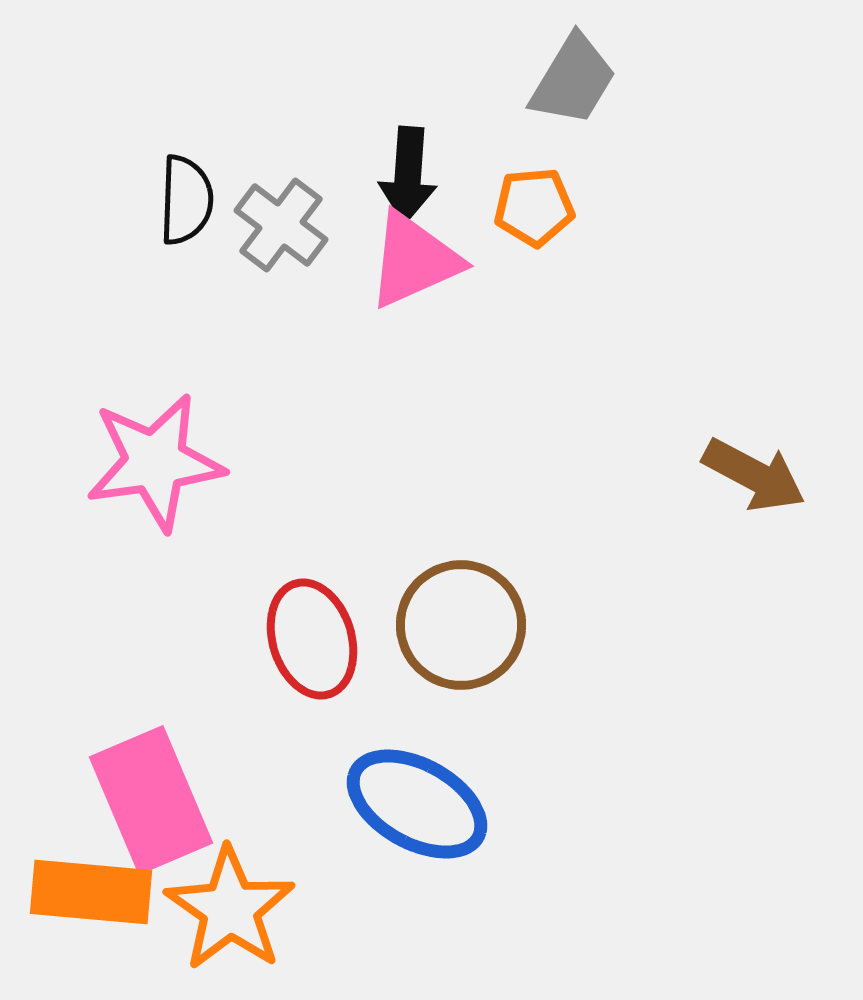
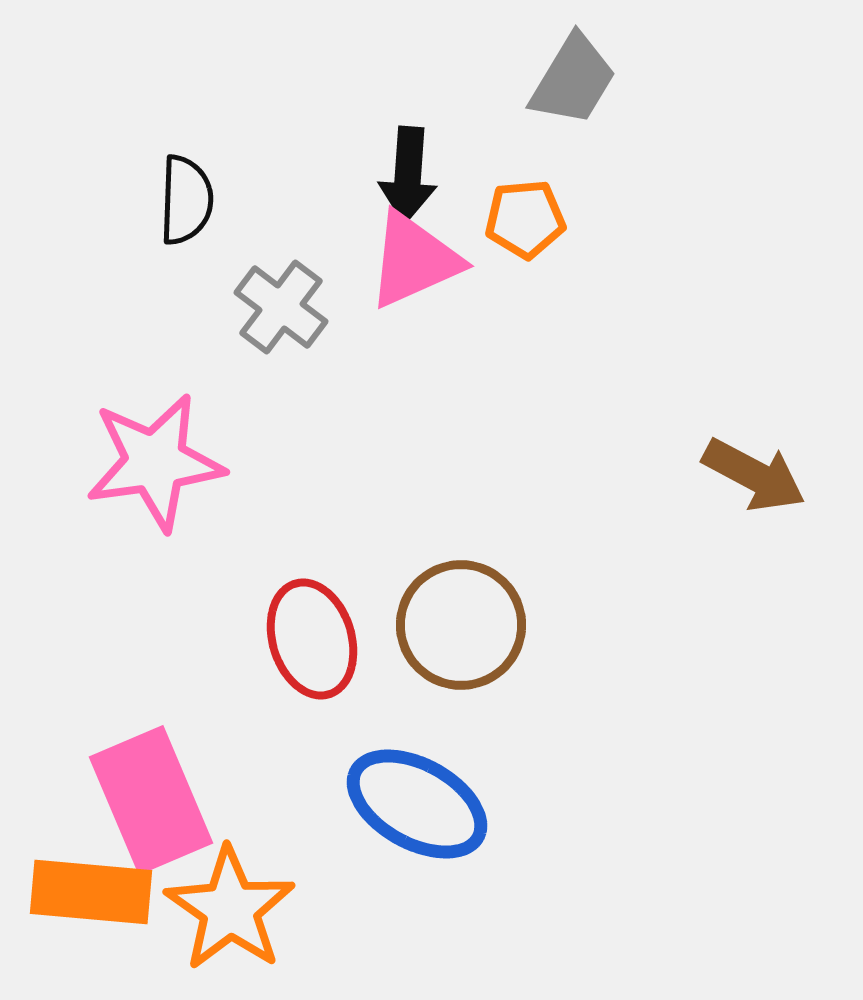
orange pentagon: moved 9 px left, 12 px down
gray cross: moved 82 px down
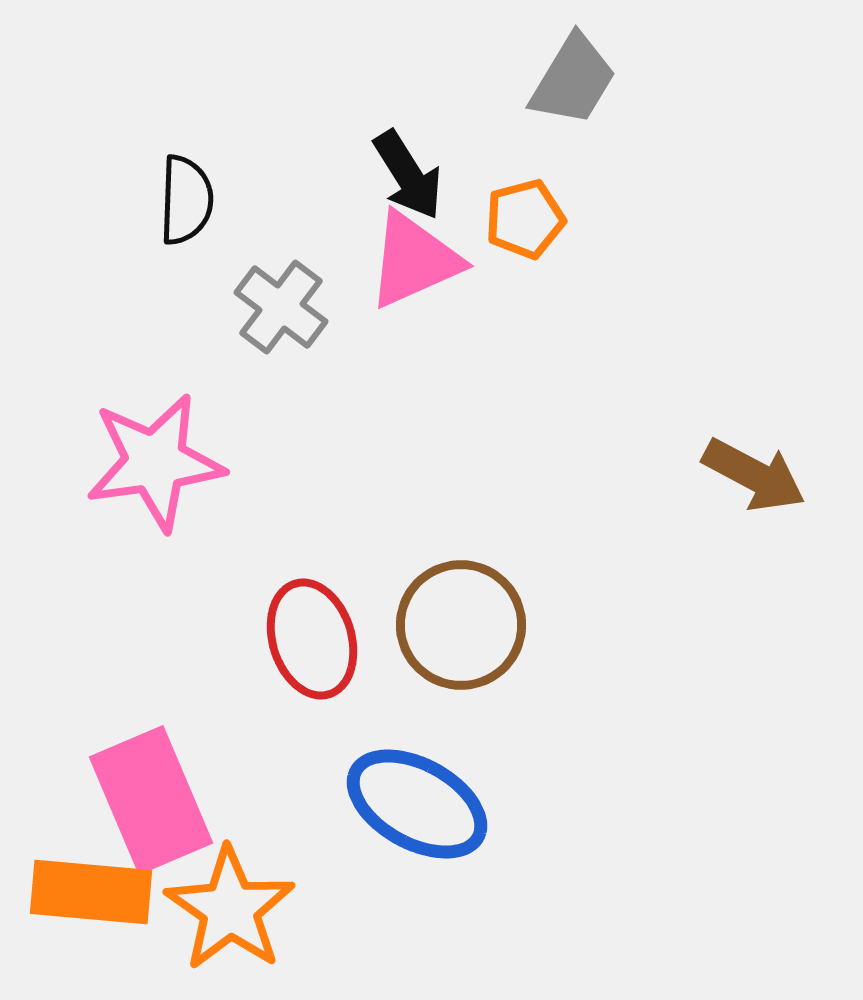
black arrow: rotated 36 degrees counterclockwise
orange pentagon: rotated 10 degrees counterclockwise
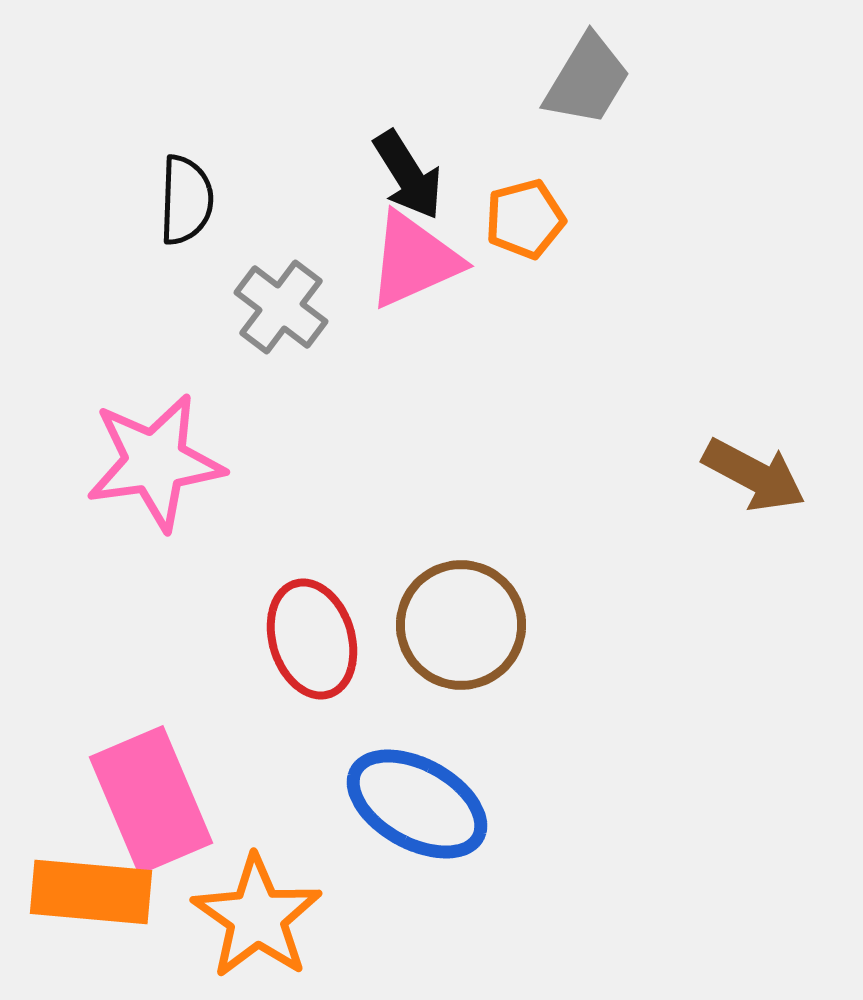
gray trapezoid: moved 14 px right
orange star: moved 27 px right, 8 px down
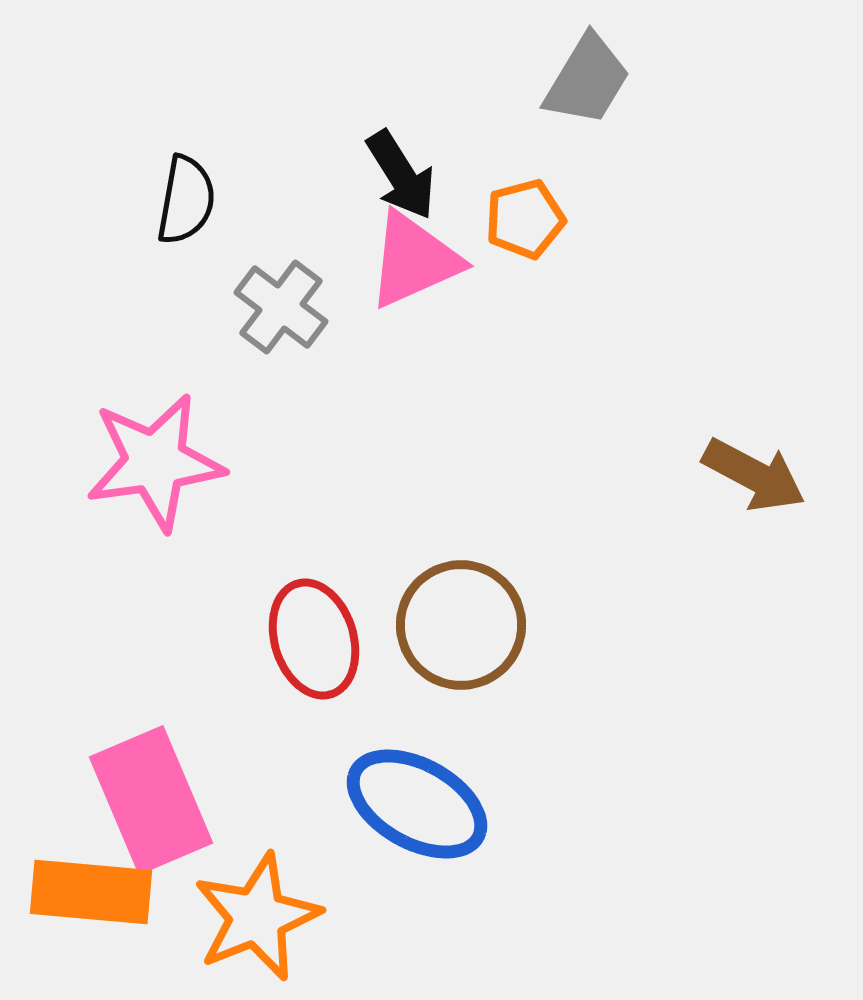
black arrow: moved 7 px left
black semicircle: rotated 8 degrees clockwise
red ellipse: moved 2 px right
orange star: rotated 15 degrees clockwise
